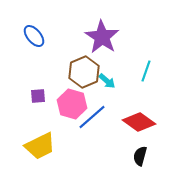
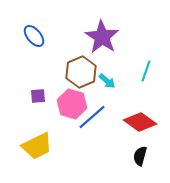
brown hexagon: moved 3 px left
red diamond: moved 1 px right
yellow trapezoid: moved 3 px left
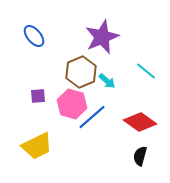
purple star: rotated 16 degrees clockwise
cyan line: rotated 70 degrees counterclockwise
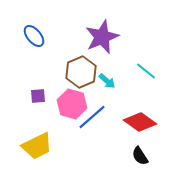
black semicircle: rotated 48 degrees counterclockwise
